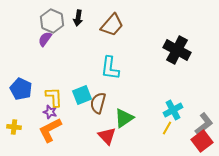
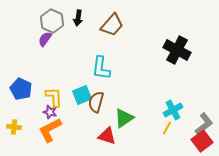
cyan L-shape: moved 9 px left
brown semicircle: moved 2 px left, 1 px up
red triangle: rotated 30 degrees counterclockwise
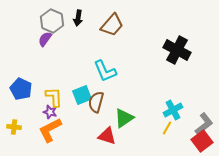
cyan L-shape: moved 4 px right, 3 px down; rotated 30 degrees counterclockwise
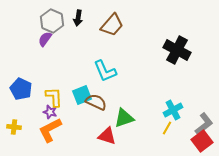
brown semicircle: rotated 100 degrees clockwise
green triangle: rotated 15 degrees clockwise
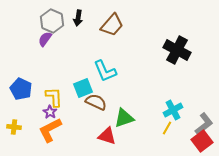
cyan square: moved 1 px right, 7 px up
purple star: rotated 16 degrees clockwise
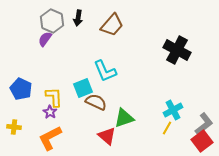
orange L-shape: moved 8 px down
red triangle: rotated 24 degrees clockwise
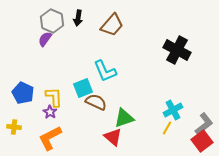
blue pentagon: moved 2 px right, 4 px down
red triangle: moved 6 px right, 1 px down
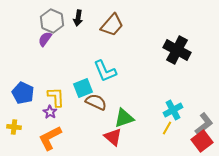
yellow L-shape: moved 2 px right
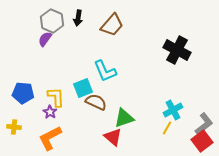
blue pentagon: rotated 20 degrees counterclockwise
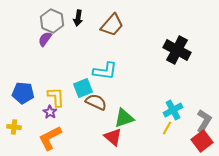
cyan L-shape: rotated 60 degrees counterclockwise
gray L-shape: moved 3 px up; rotated 20 degrees counterclockwise
